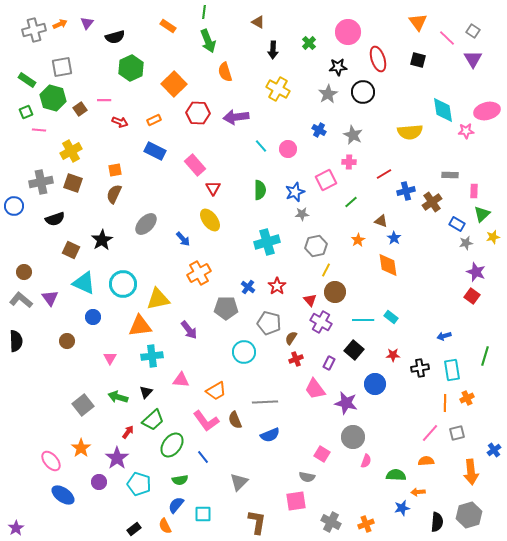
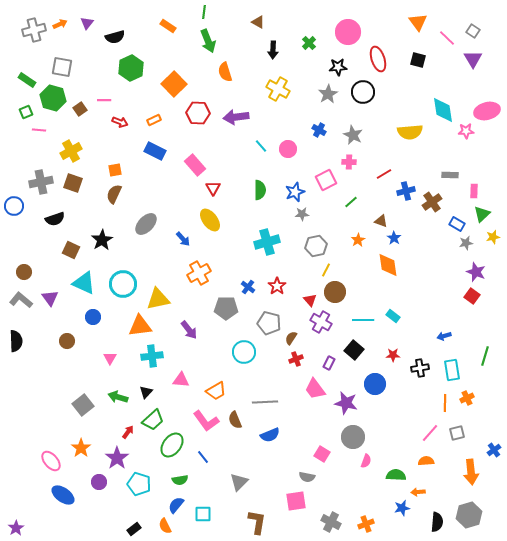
gray square at (62, 67): rotated 20 degrees clockwise
cyan rectangle at (391, 317): moved 2 px right, 1 px up
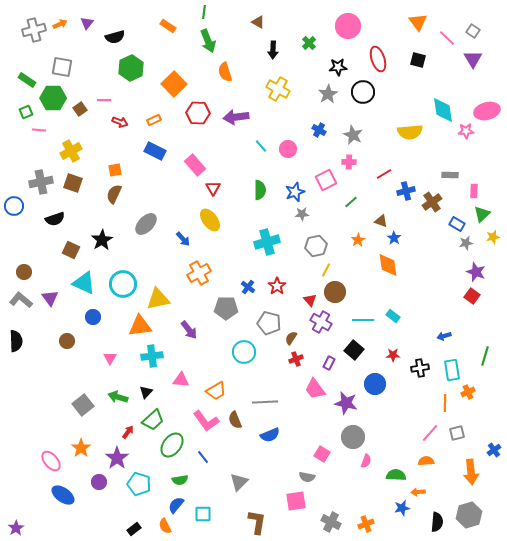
pink circle at (348, 32): moved 6 px up
green hexagon at (53, 98): rotated 15 degrees counterclockwise
orange cross at (467, 398): moved 1 px right, 6 px up
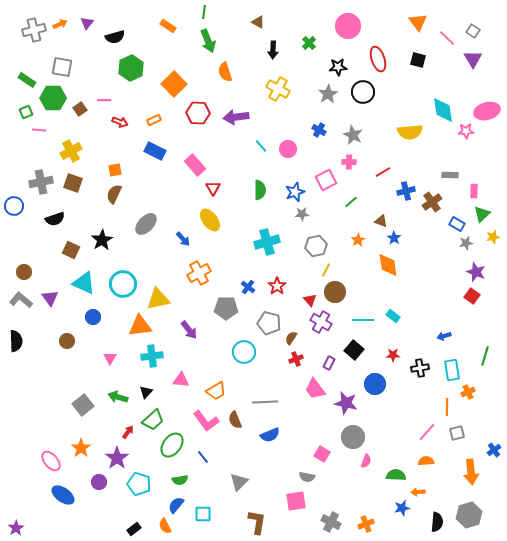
red line at (384, 174): moved 1 px left, 2 px up
orange line at (445, 403): moved 2 px right, 4 px down
pink line at (430, 433): moved 3 px left, 1 px up
